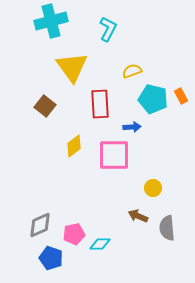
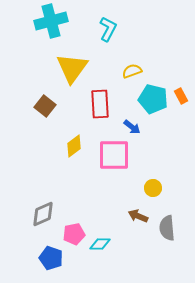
yellow triangle: moved 1 px down; rotated 12 degrees clockwise
blue arrow: rotated 42 degrees clockwise
gray diamond: moved 3 px right, 11 px up
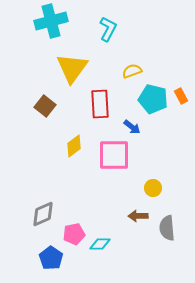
brown arrow: rotated 24 degrees counterclockwise
blue pentagon: rotated 15 degrees clockwise
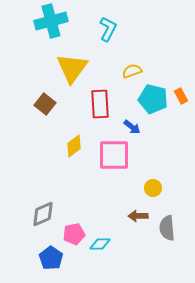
brown square: moved 2 px up
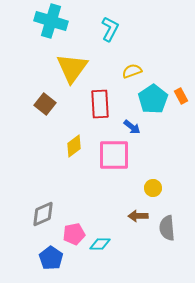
cyan cross: rotated 32 degrees clockwise
cyan L-shape: moved 2 px right
cyan pentagon: rotated 24 degrees clockwise
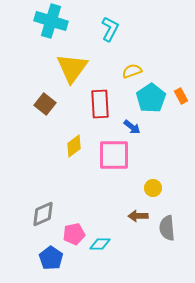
cyan pentagon: moved 2 px left, 1 px up
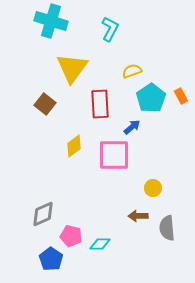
blue arrow: rotated 78 degrees counterclockwise
pink pentagon: moved 3 px left, 2 px down; rotated 25 degrees clockwise
blue pentagon: moved 1 px down
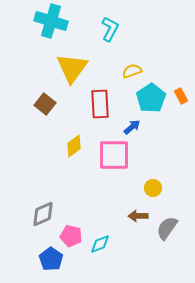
gray semicircle: rotated 40 degrees clockwise
cyan diamond: rotated 20 degrees counterclockwise
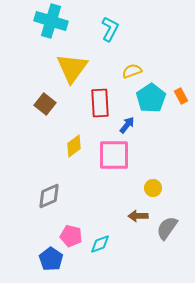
red rectangle: moved 1 px up
blue arrow: moved 5 px left, 2 px up; rotated 12 degrees counterclockwise
gray diamond: moved 6 px right, 18 px up
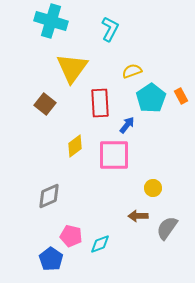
yellow diamond: moved 1 px right
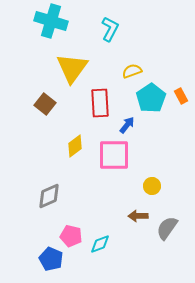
yellow circle: moved 1 px left, 2 px up
blue pentagon: rotated 10 degrees counterclockwise
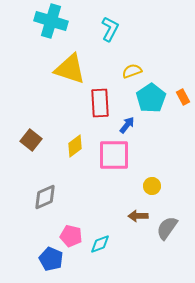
yellow triangle: moved 2 px left, 1 px down; rotated 48 degrees counterclockwise
orange rectangle: moved 2 px right, 1 px down
brown square: moved 14 px left, 36 px down
gray diamond: moved 4 px left, 1 px down
